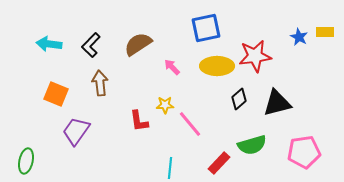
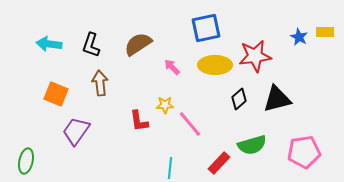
black L-shape: rotated 25 degrees counterclockwise
yellow ellipse: moved 2 px left, 1 px up
black triangle: moved 4 px up
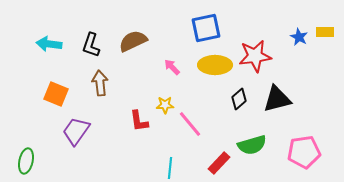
brown semicircle: moved 5 px left, 3 px up; rotated 8 degrees clockwise
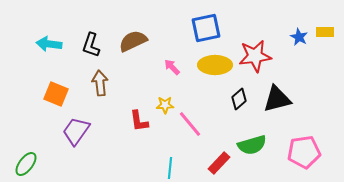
green ellipse: moved 3 px down; rotated 25 degrees clockwise
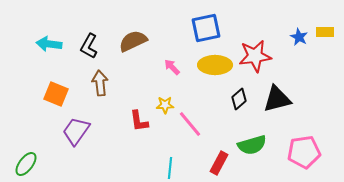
black L-shape: moved 2 px left, 1 px down; rotated 10 degrees clockwise
red rectangle: rotated 15 degrees counterclockwise
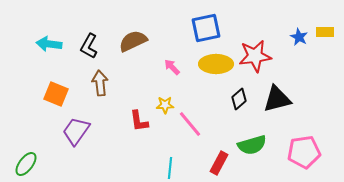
yellow ellipse: moved 1 px right, 1 px up
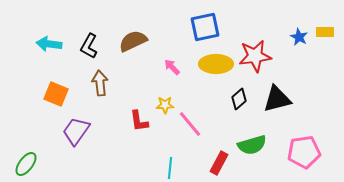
blue square: moved 1 px left, 1 px up
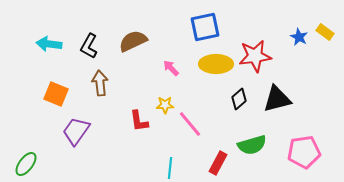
yellow rectangle: rotated 36 degrees clockwise
pink arrow: moved 1 px left, 1 px down
red rectangle: moved 1 px left
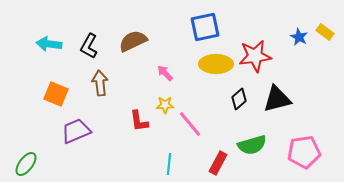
pink arrow: moved 6 px left, 5 px down
purple trapezoid: rotated 32 degrees clockwise
cyan line: moved 1 px left, 4 px up
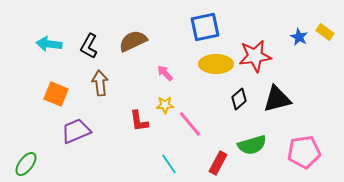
cyan line: rotated 40 degrees counterclockwise
